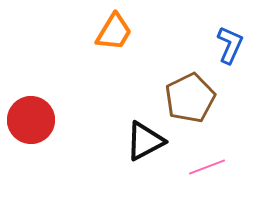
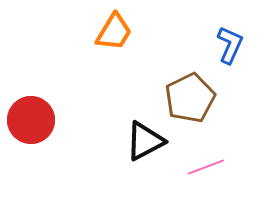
pink line: moved 1 px left
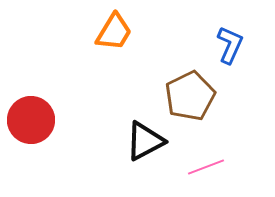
brown pentagon: moved 2 px up
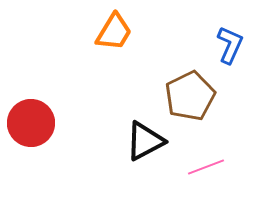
red circle: moved 3 px down
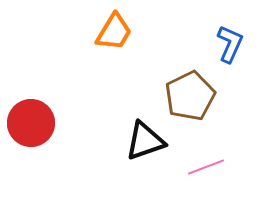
blue L-shape: moved 1 px up
black triangle: rotated 9 degrees clockwise
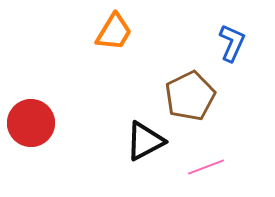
blue L-shape: moved 2 px right, 1 px up
black triangle: rotated 9 degrees counterclockwise
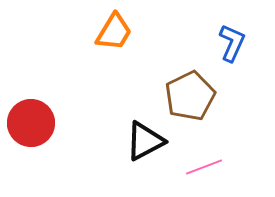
pink line: moved 2 px left
